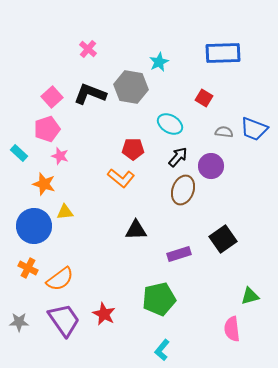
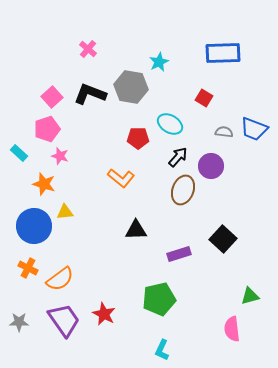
red pentagon: moved 5 px right, 11 px up
black square: rotated 12 degrees counterclockwise
cyan L-shape: rotated 15 degrees counterclockwise
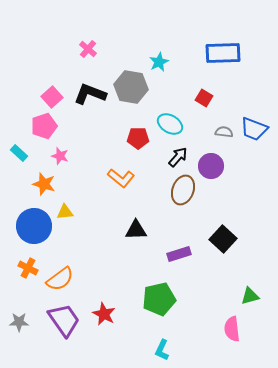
pink pentagon: moved 3 px left, 3 px up
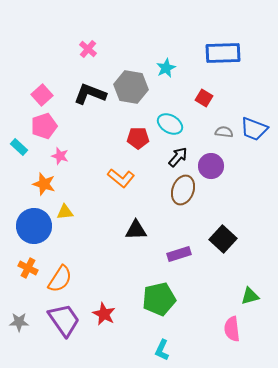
cyan star: moved 7 px right, 6 px down
pink square: moved 10 px left, 2 px up
cyan rectangle: moved 6 px up
orange semicircle: rotated 20 degrees counterclockwise
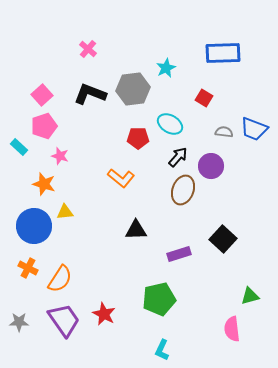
gray hexagon: moved 2 px right, 2 px down; rotated 16 degrees counterclockwise
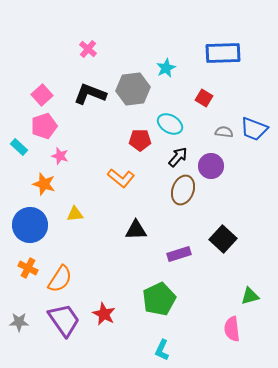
red pentagon: moved 2 px right, 2 px down
yellow triangle: moved 10 px right, 2 px down
blue circle: moved 4 px left, 1 px up
green pentagon: rotated 12 degrees counterclockwise
